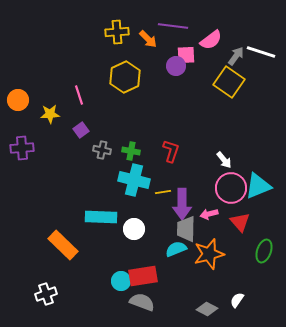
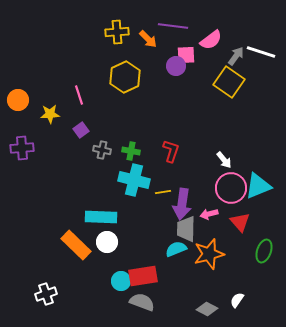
purple arrow: rotated 8 degrees clockwise
white circle: moved 27 px left, 13 px down
orange rectangle: moved 13 px right
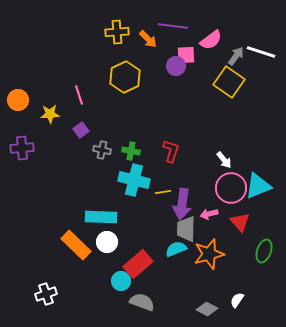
red rectangle: moved 5 px left, 12 px up; rotated 32 degrees counterclockwise
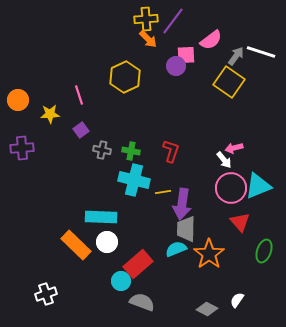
purple line: moved 5 px up; rotated 60 degrees counterclockwise
yellow cross: moved 29 px right, 13 px up
pink arrow: moved 25 px right, 66 px up
orange star: rotated 20 degrees counterclockwise
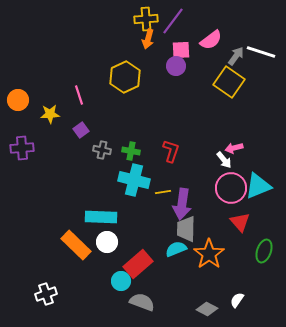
orange arrow: rotated 60 degrees clockwise
pink square: moved 5 px left, 5 px up
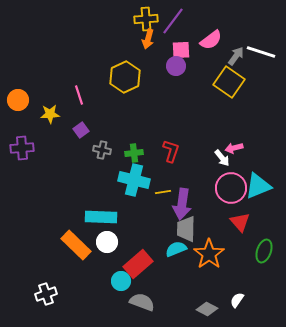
green cross: moved 3 px right, 2 px down; rotated 18 degrees counterclockwise
white arrow: moved 2 px left, 2 px up
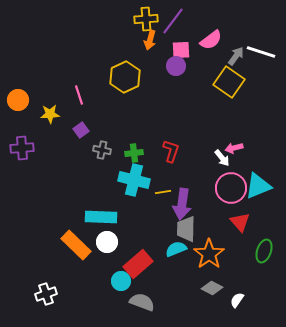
orange arrow: moved 2 px right, 1 px down
gray diamond: moved 5 px right, 21 px up
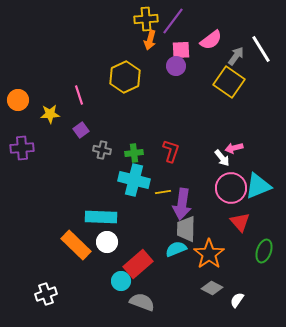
white line: moved 3 px up; rotated 40 degrees clockwise
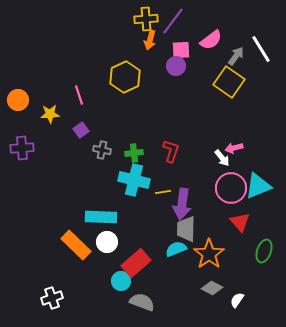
red rectangle: moved 2 px left, 1 px up
white cross: moved 6 px right, 4 px down
